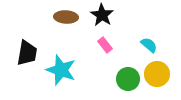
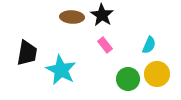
brown ellipse: moved 6 px right
cyan semicircle: rotated 72 degrees clockwise
cyan star: rotated 8 degrees clockwise
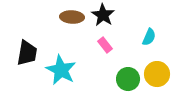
black star: moved 1 px right
cyan semicircle: moved 8 px up
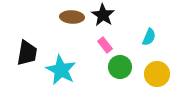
green circle: moved 8 px left, 12 px up
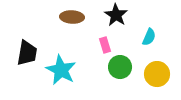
black star: moved 13 px right
pink rectangle: rotated 21 degrees clockwise
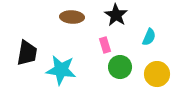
cyan star: rotated 20 degrees counterclockwise
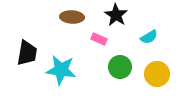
cyan semicircle: rotated 36 degrees clockwise
pink rectangle: moved 6 px left, 6 px up; rotated 49 degrees counterclockwise
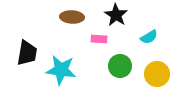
pink rectangle: rotated 21 degrees counterclockwise
green circle: moved 1 px up
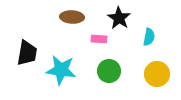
black star: moved 3 px right, 3 px down
cyan semicircle: rotated 48 degrees counterclockwise
green circle: moved 11 px left, 5 px down
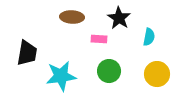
cyan star: moved 6 px down; rotated 16 degrees counterclockwise
